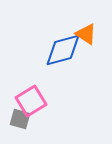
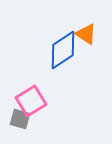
blue diamond: rotated 18 degrees counterclockwise
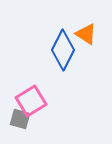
blue diamond: rotated 30 degrees counterclockwise
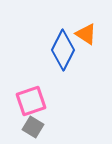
pink square: rotated 12 degrees clockwise
gray square: moved 13 px right, 8 px down; rotated 15 degrees clockwise
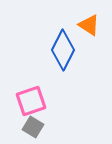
orange triangle: moved 3 px right, 9 px up
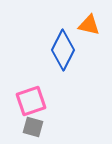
orange triangle: rotated 20 degrees counterclockwise
gray square: rotated 15 degrees counterclockwise
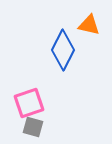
pink square: moved 2 px left, 2 px down
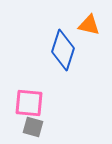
blue diamond: rotated 9 degrees counterclockwise
pink square: rotated 24 degrees clockwise
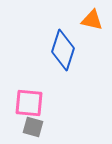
orange triangle: moved 3 px right, 5 px up
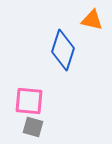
pink square: moved 2 px up
